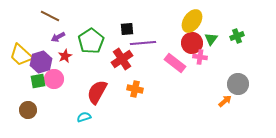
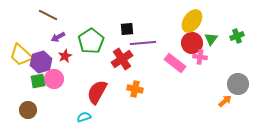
brown line: moved 2 px left, 1 px up
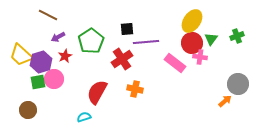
purple line: moved 3 px right, 1 px up
green square: moved 1 px down
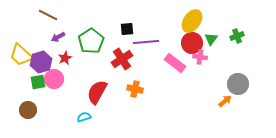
red star: moved 2 px down
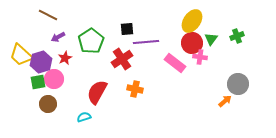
brown circle: moved 20 px right, 6 px up
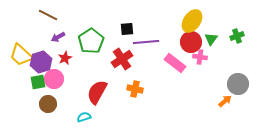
red circle: moved 1 px left, 1 px up
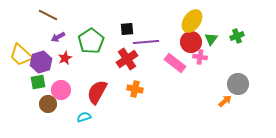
red cross: moved 5 px right
pink circle: moved 7 px right, 11 px down
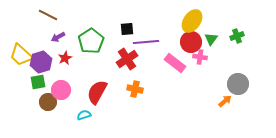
brown circle: moved 2 px up
cyan semicircle: moved 2 px up
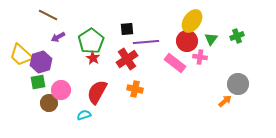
red circle: moved 4 px left, 1 px up
red star: moved 28 px right; rotated 16 degrees counterclockwise
brown circle: moved 1 px right, 1 px down
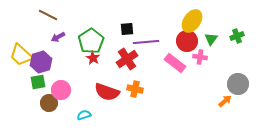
red semicircle: moved 10 px right; rotated 100 degrees counterclockwise
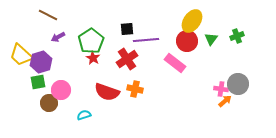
purple line: moved 2 px up
pink cross: moved 21 px right, 32 px down
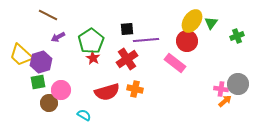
green triangle: moved 16 px up
red semicircle: rotated 35 degrees counterclockwise
cyan semicircle: rotated 48 degrees clockwise
